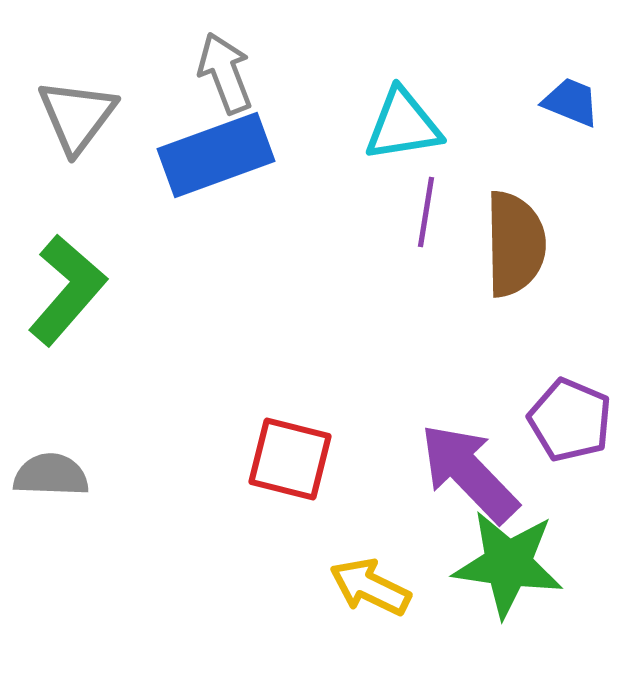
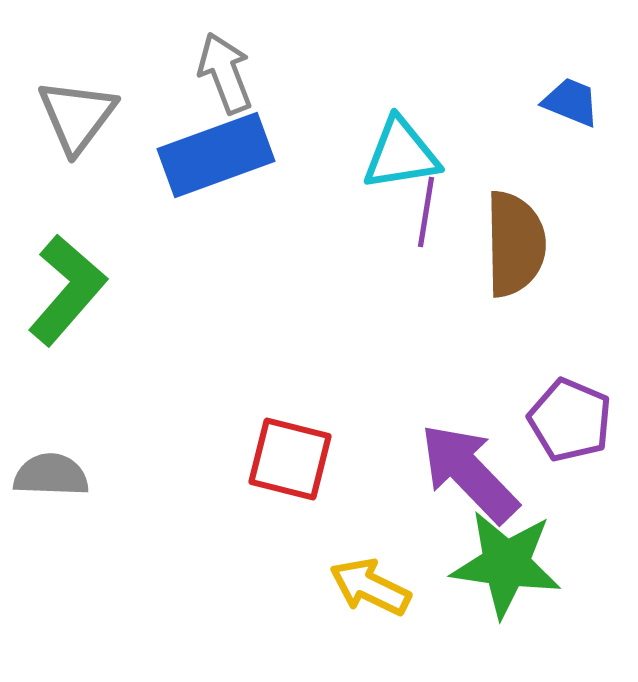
cyan triangle: moved 2 px left, 29 px down
green star: moved 2 px left
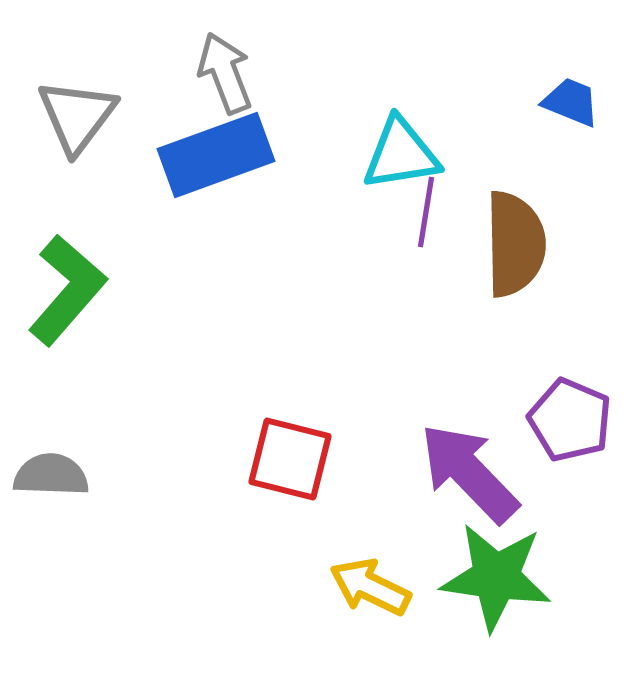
green star: moved 10 px left, 13 px down
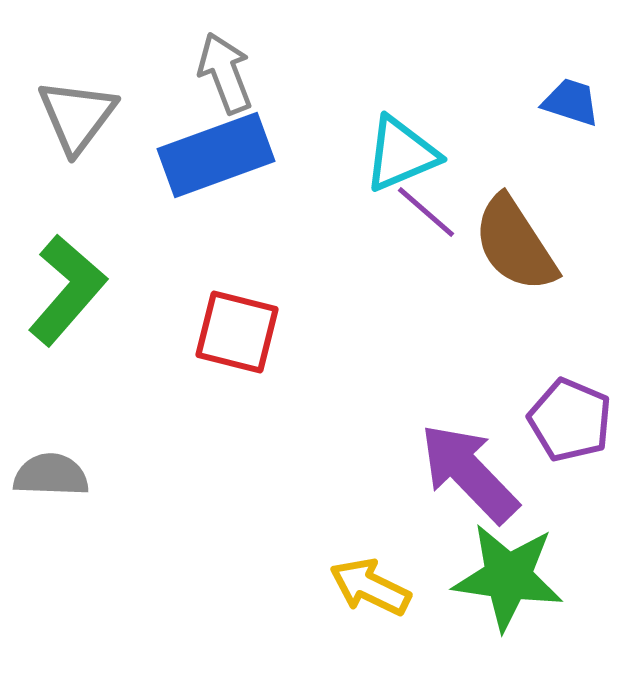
blue trapezoid: rotated 4 degrees counterclockwise
cyan triangle: rotated 14 degrees counterclockwise
purple line: rotated 58 degrees counterclockwise
brown semicircle: rotated 148 degrees clockwise
red square: moved 53 px left, 127 px up
green star: moved 12 px right
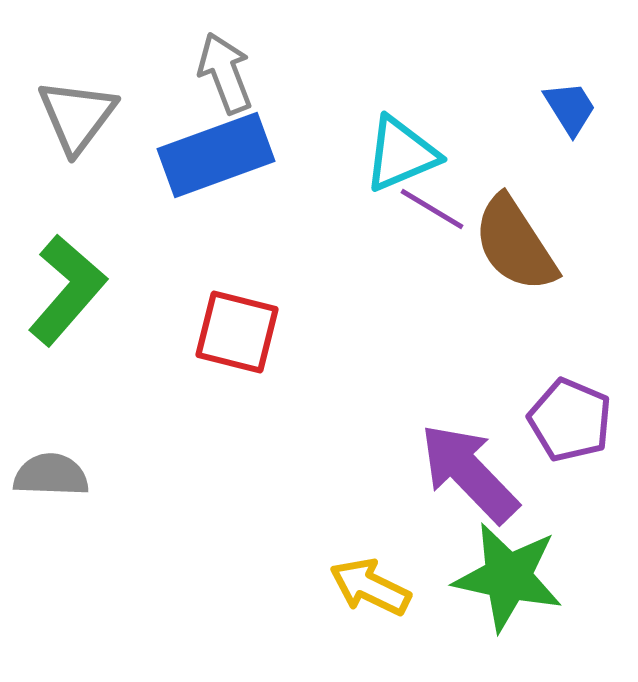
blue trapezoid: moved 1 px left, 6 px down; rotated 40 degrees clockwise
purple line: moved 6 px right, 3 px up; rotated 10 degrees counterclockwise
green star: rotated 4 degrees clockwise
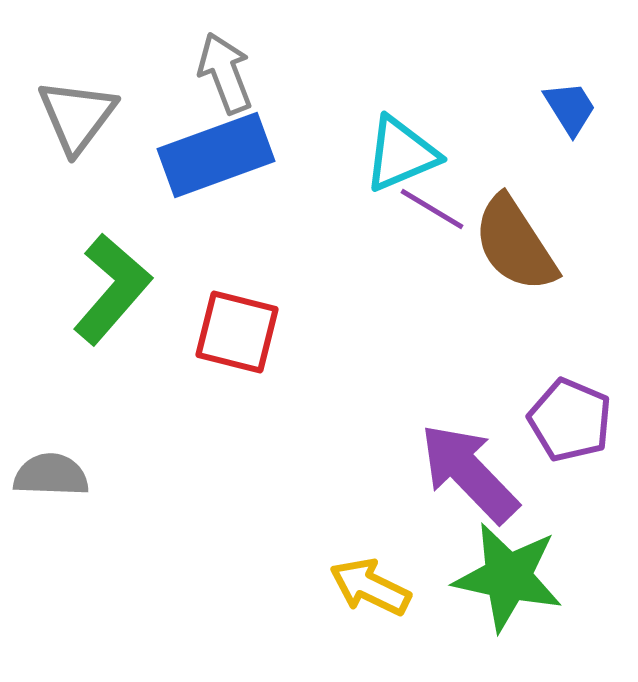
green L-shape: moved 45 px right, 1 px up
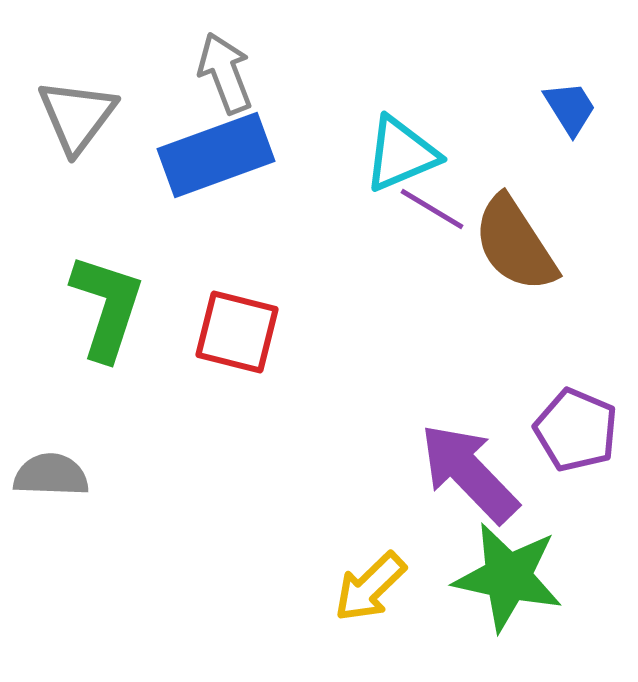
green L-shape: moved 5 px left, 18 px down; rotated 23 degrees counterclockwise
purple pentagon: moved 6 px right, 10 px down
yellow arrow: rotated 70 degrees counterclockwise
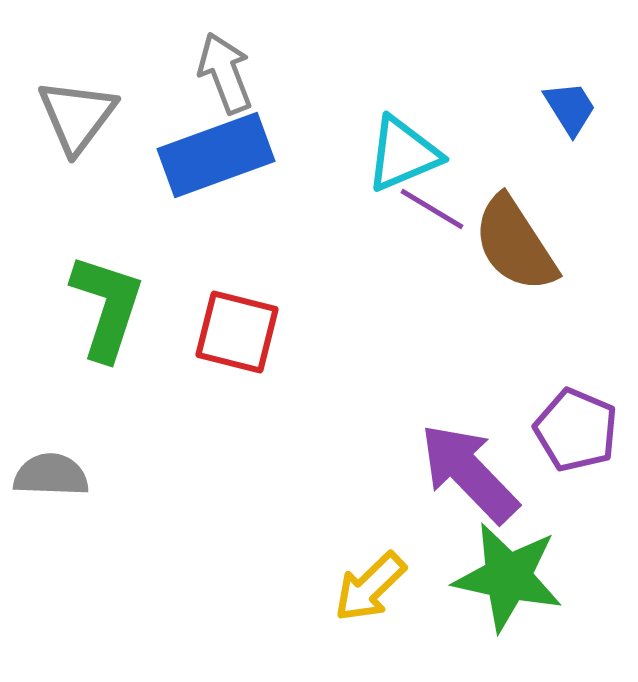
cyan triangle: moved 2 px right
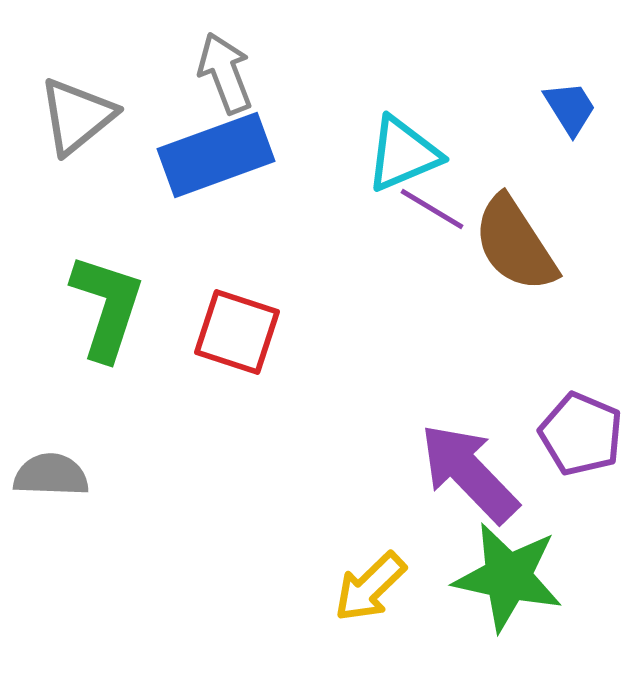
gray triangle: rotated 14 degrees clockwise
red square: rotated 4 degrees clockwise
purple pentagon: moved 5 px right, 4 px down
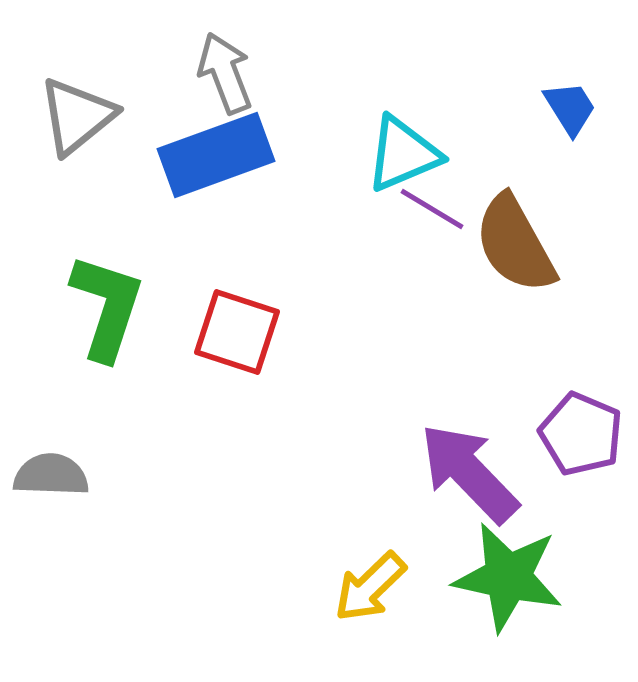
brown semicircle: rotated 4 degrees clockwise
